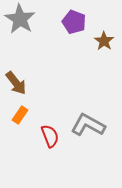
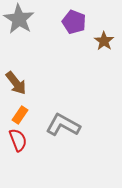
gray star: moved 1 px left
gray L-shape: moved 25 px left
red semicircle: moved 32 px left, 4 px down
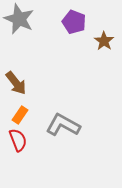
gray star: rotated 8 degrees counterclockwise
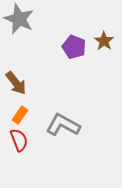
purple pentagon: moved 25 px down
red semicircle: moved 1 px right
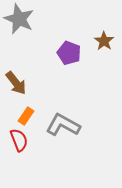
purple pentagon: moved 5 px left, 6 px down
orange rectangle: moved 6 px right, 1 px down
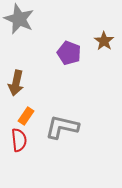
brown arrow: rotated 50 degrees clockwise
gray L-shape: moved 1 px left, 2 px down; rotated 16 degrees counterclockwise
red semicircle: rotated 15 degrees clockwise
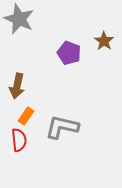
brown arrow: moved 1 px right, 3 px down
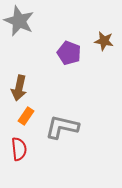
gray star: moved 2 px down
brown star: rotated 24 degrees counterclockwise
brown arrow: moved 2 px right, 2 px down
red semicircle: moved 9 px down
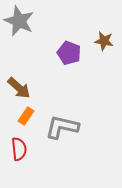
brown arrow: rotated 60 degrees counterclockwise
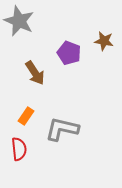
brown arrow: moved 16 px right, 15 px up; rotated 15 degrees clockwise
gray L-shape: moved 2 px down
